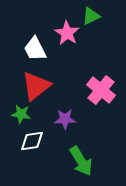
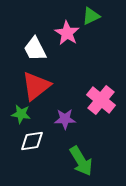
pink cross: moved 10 px down
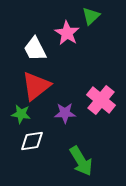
green triangle: rotated 18 degrees counterclockwise
purple star: moved 6 px up
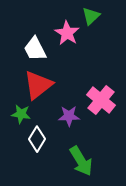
red triangle: moved 2 px right, 1 px up
purple star: moved 4 px right, 3 px down
white diamond: moved 5 px right, 2 px up; rotated 50 degrees counterclockwise
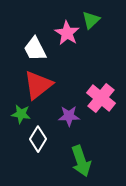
green triangle: moved 4 px down
pink cross: moved 2 px up
white diamond: moved 1 px right
green arrow: rotated 12 degrees clockwise
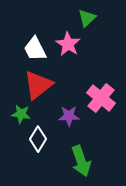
green triangle: moved 4 px left, 2 px up
pink star: moved 1 px right, 11 px down
